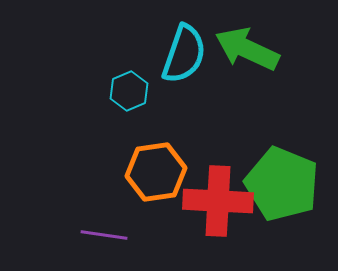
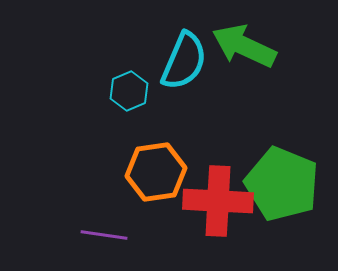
green arrow: moved 3 px left, 3 px up
cyan semicircle: moved 7 px down; rotated 4 degrees clockwise
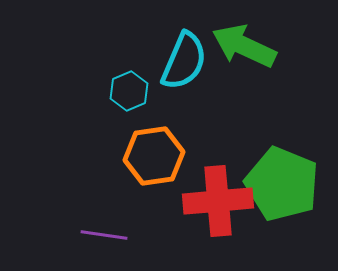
orange hexagon: moved 2 px left, 16 px up
red cross: rotated 8 degrees counterclockwise
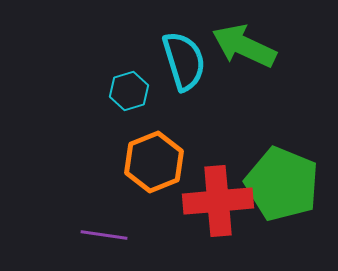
cyan semicircle: rotated 40 degrees counterclockwise
cyan hexagon: rotated 6 degrees clockwise
orange hexagon: moved 6 px down; rotated 14 degrees counterclockwise
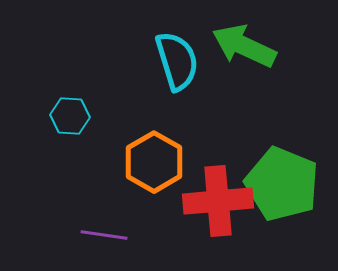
cyan semicircle: moved 7 px left
cyan hexagon: moved 59 px left, 25 px down; rotated 21 degrees clockwise
orange hexagon: rotated 8 degrees counterclockwise
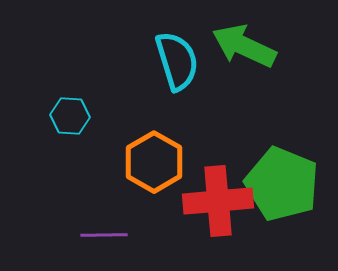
purple line: rotated 9 degrees counterclockwise
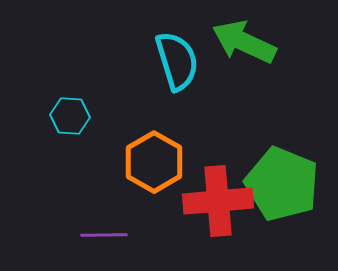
green arrow: moved 4 px up
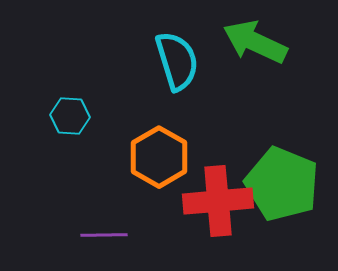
green arrow: moved 11 px right
orange hexagon: moved 5 px right, 5 px up
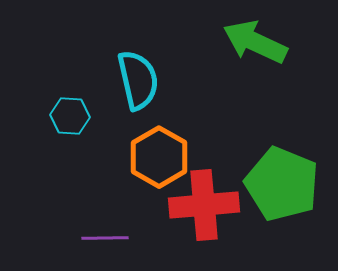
cyan semicircle: moved 39 px left, 19 px down; rotated 4 degrees clockwise
red cross: moved 14 px left, 4 px down
purple line: moved 1 px right, 3 px down
